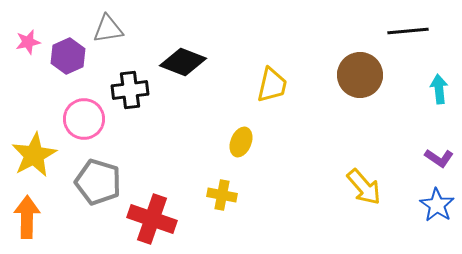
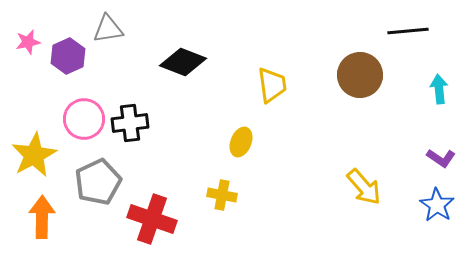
yellow trapezoid: rotated 21 degrees counterclockwise
black cross: moved 33 px down
purple L-shape: moved 2 px right
gray pentagon: rotated 30 degrees clockwise
orange arrow: moved 15 px right
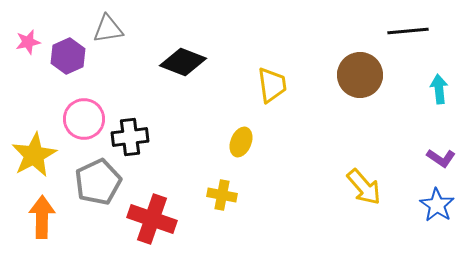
black cross: moved 14 px down
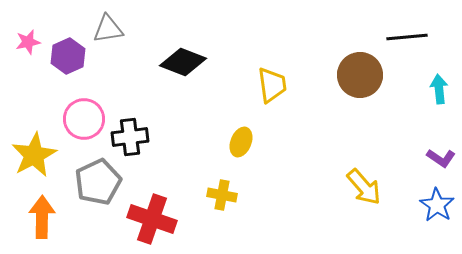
black line: moved 1 px left, 6 px down
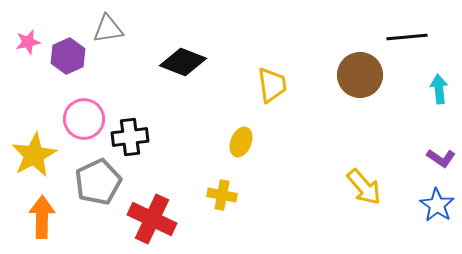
red cross: rotated 6 degrees clockwise
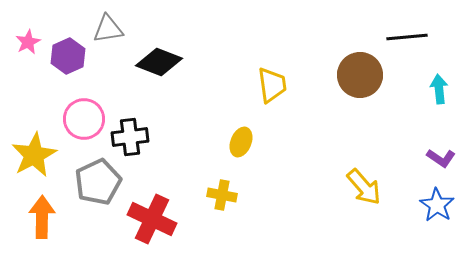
pink star: rotated 15 degrees counterclockwise
black diamond: moved 24 px left
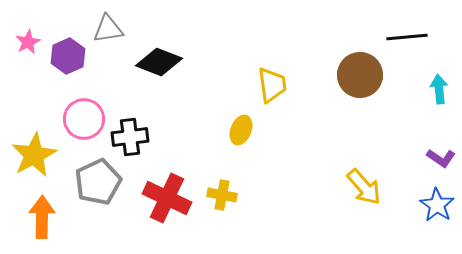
yellow ellipse: moved 12 px up
red cross: moved 15 px right, 21 px up
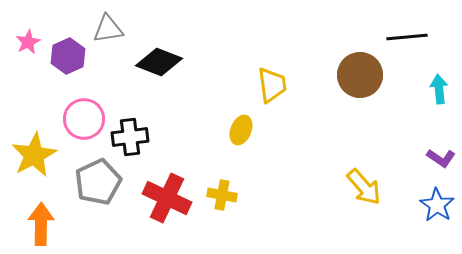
orange arrow: moved 1 px left, 7 px down
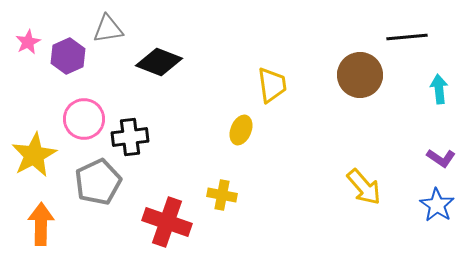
red cross: moved 24 px down; rotated 6 degrees counterclockwise
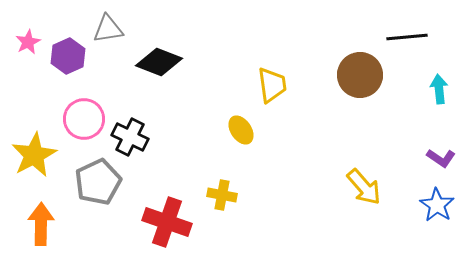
yellow ellipse: rotated 56 degrees counterclockwise
black cross: rotated 33 degrees clockwise
